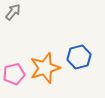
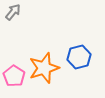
orange star: moved 1 px left
pink pentagon: moved 2 px down; rotated 25 degrees counterclockwise
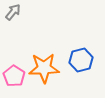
blue hexagon: moved 2 px right, 3 px down
orange star: rotated 16 degrees clockwise
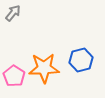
gray arrow: moved 1 px down
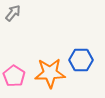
blue hexagon: rotated 15 degrees clockwise
orange star: moved 6 px right, 5 px down
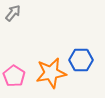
orange star: moved 1 px right; rotated 8 degrees counterclockwise
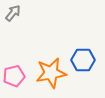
blue hexagon: moved 2 px right
pink pentagon: rotated 25 degrees clockwise
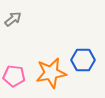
gray arrow: moved 6 px down; rotated 12 degrees clockwise
pink pentagon: rotated 20 degrees clockwise
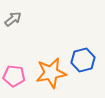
blue hexagon: rotated 15 degrees counterclockwise
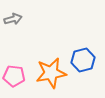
gray arrow: rotated 24 degrees clockwise
